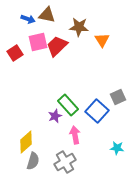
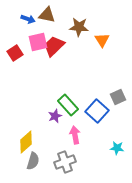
red trapezoid: moved 3 px left
gray cross: rotated 10 degrees clockwise
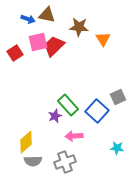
orange triangle: moved 1 px right, 1 px up
pink arrow: moved 1 px left, 1 px down; rotated 84 degrees counterclockwise
gray semicircle: rotated 72 degrees clockwise
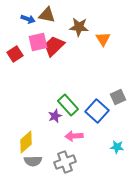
red square: moved 1 px down
cyan star: moved 1 px up
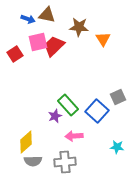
gray cross: rotated 15 degrees clockwise
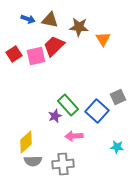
brown triangle: moved 3 px right, 5 px down
pink square: moved 2 px left, 14 px down
red square: moved 1 px left
gray cross: moved 2 px left, 2 px down
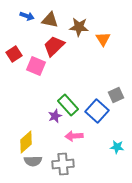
blue arrow: moved 1 px left, 3 px up
pink square: moved 10 px down; rotated 36 degrees clockwise
gray square: moved 2 px left, 2 px up
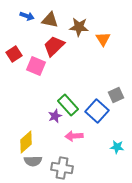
gray cross: moved 1 px left, 4 px down; rotated 15 degrees clockwise
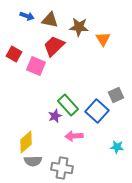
red square: rotated 28 degrees counterclockwise
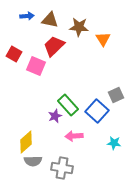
blue arrow: rotated 24 degrees counterclockwise
cyan star: moved 3 px left, 4 px up
